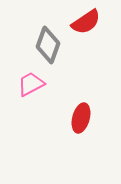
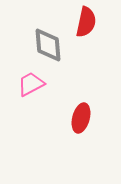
red semicircle: rotated 44 degrees counterclockwise
gray diamond: rotated 24 degrees counterclockwise
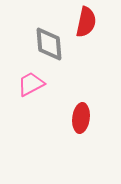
gray diamond: moved 1 px right, 1 px up
red ellipse: rotated 8 degrees counterclockwise
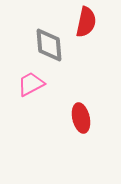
gray diamond: moved 1 px down
red ellipse: rotated 20 degrees counterclockwise
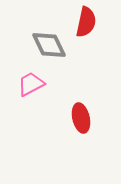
gray diamond: rotated 21 degrees counterclockwise
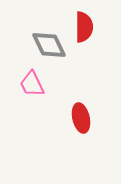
red semicircle: moved 2 px left, 5 px down; rotated 12 degrees counterclockwise
pink trapezoid: moved 1 px right; rotated 88 degrees counterclockwise
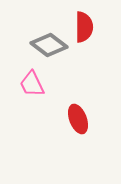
gray diamond: rotated 27 degrees counterclockwise
red ellipse: moved 3 px left, 1 px down; rotated 8 degrees counterclockwise
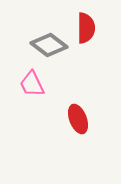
red semicircle: moved 2 px right, 1 px down
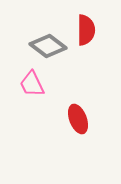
red semicircle: moved 2 px down
gray diamond: moved 1 px left, 1 px down
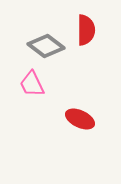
gray diamond: moved 2 px left
red ellipse: moved 2 px right; rotated 44 degrees counterclockwise
